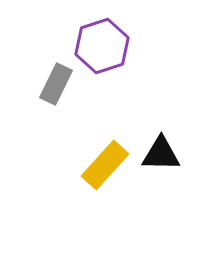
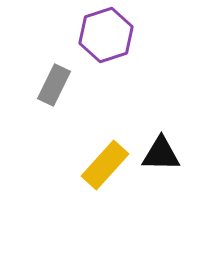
purple hexagon: moved 4 px right, 11 px up
gray rectangle: moved 2 px left, 1 px down
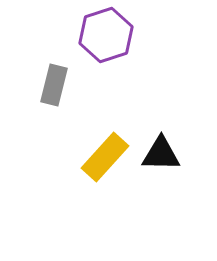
gray rectangle: rotated 12 degrees counterclockwise
yellow rectangle: moved 8 px up
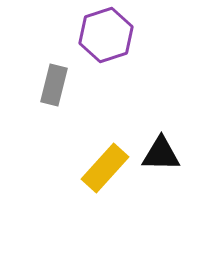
yellow rectangle: moved 11 px down
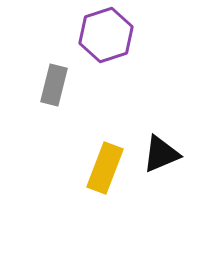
black triangle: rotated 24 degrees counterclockwise
yellow rectangle: rotated 21 degrees counterclockwise
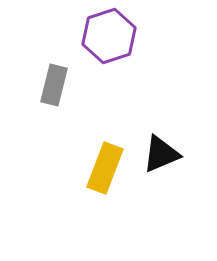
purple hexagon: moved 3 px right, 1 px down
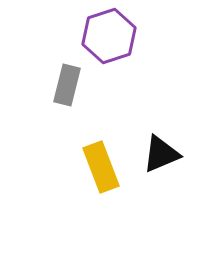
gray rectangle: moved 13 px right
yellow rectangle: moved 4 px left, 1 px up; rotated 42 degrees counterclockwise
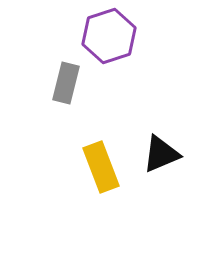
gray rectangle: moved 1 px left, 2 px up
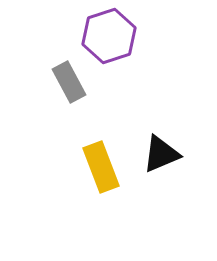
gray rectangle: moved 3 px right, 1 px up; rotated 42 degrees counterclockwise
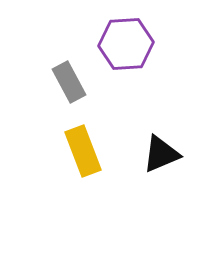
purple hexagon: moved 17 px right, 8 px down; rotated 14 degrees clockwise
yellow rectangle: moved 18 px left, 16 px up
